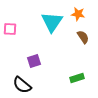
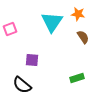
pink square: rotated 24 degrees counterclockwise
purple square: moved 2 px left, 1 px up; rotated 24 degrees clockwise
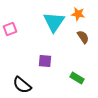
cyan triangle: moved 2 px right
purple square: moved 13 px right, 1 px down
green rectangle: rotated 48 degrees clockwise
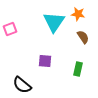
green rectangle: moved 1 px right, 9 px up; rotated 72 degrees clockwise
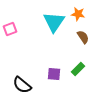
purple square: moved 9 px right, 13 px down
green rectangle: rotated 32 degrees clockwise
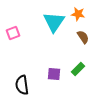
pink square: moved 3 px right, 4 px down
black semicircle: rotated 42 degrees clockwise
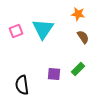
cyan triangle: moved 11 px left, 7 px down
pink square: moved 3 px right, 2 px up
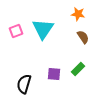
black semicircle: moved 2 px right, 1 px up; rotated 24 degrees clockwise
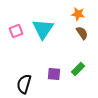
brown semicircle: moved 1 px left, 4 px up
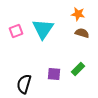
brown semicircle: rotated 40 degrees counterclockwise
